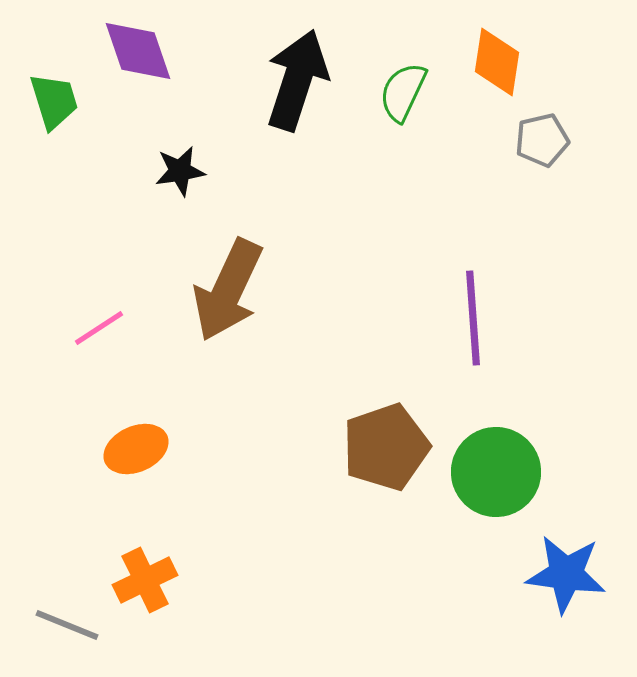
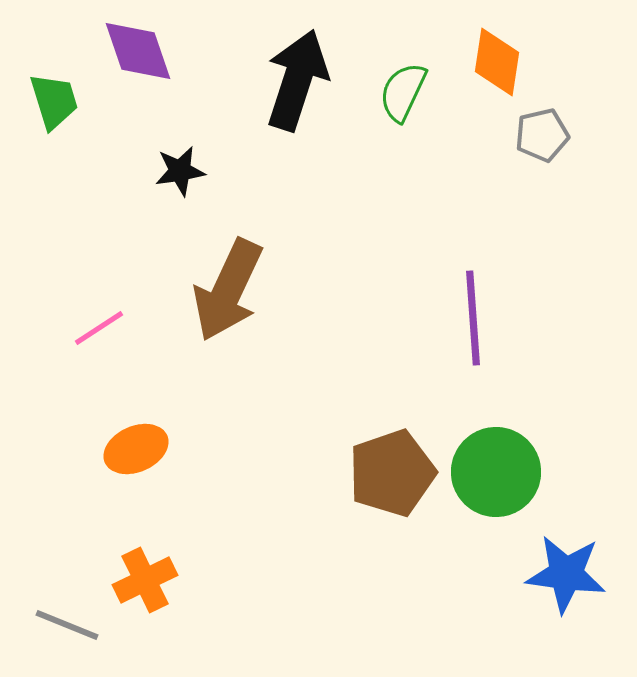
gray pentagon: moved 5 px up
brown pentagon: moved 6 px right, 26 px down
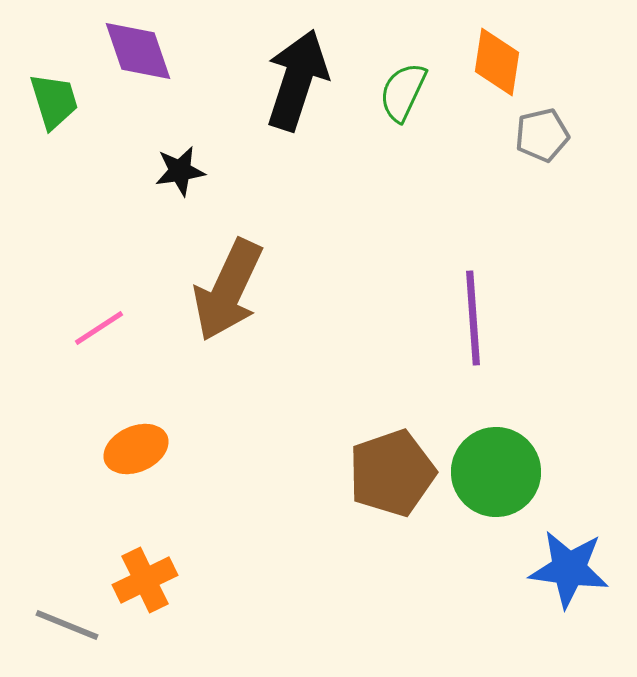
blue star: moved 3 px right, 5 px up
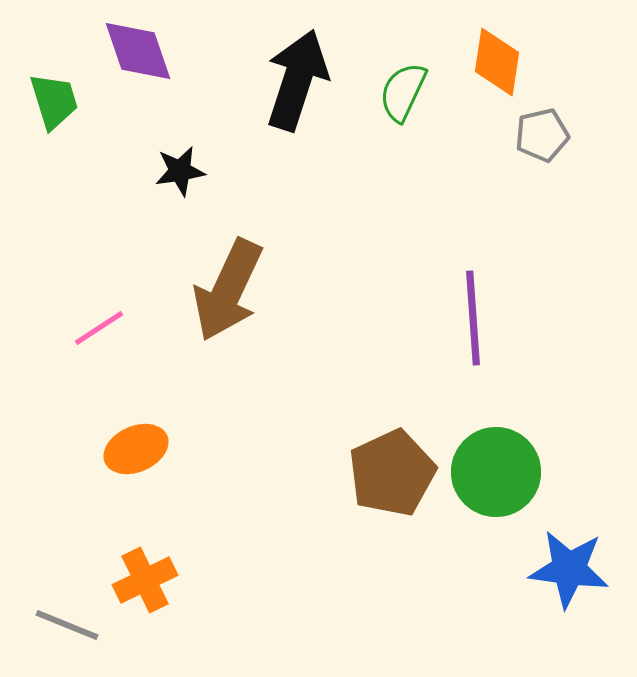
brown pentagon: rotated 6 degrees counterclockwise
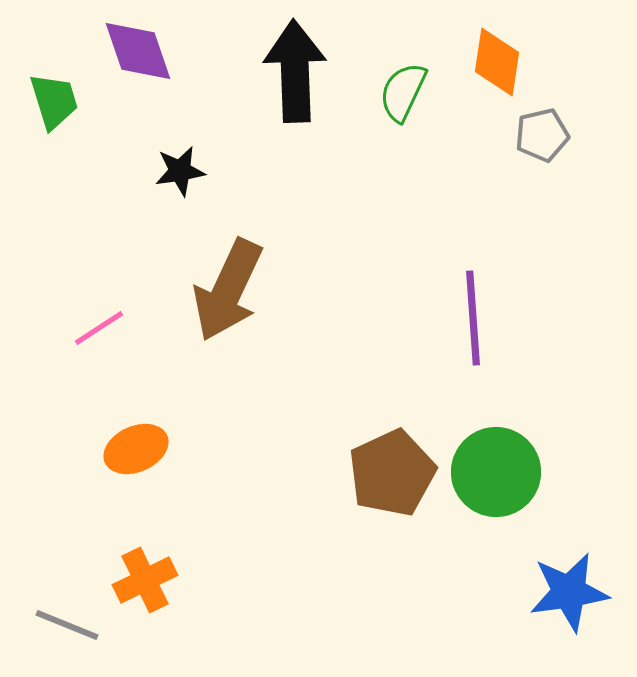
black arrow: moved 2 px left, 9 px up; rotated 20 degrees counterclockwise
blue star: moved 23 px down; rotated 16 degrees counterclockwise
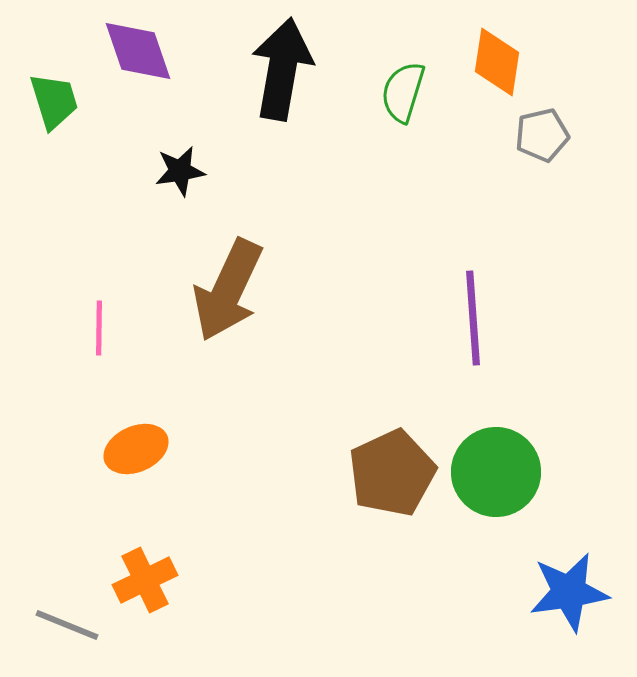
black arrow: moved 13 px left, 2 px up; rotated 12 degrees clockwise
green semicircle: rotated 8 degrees counterclockwise
pink line: rotated 56 degrees counterclockwise
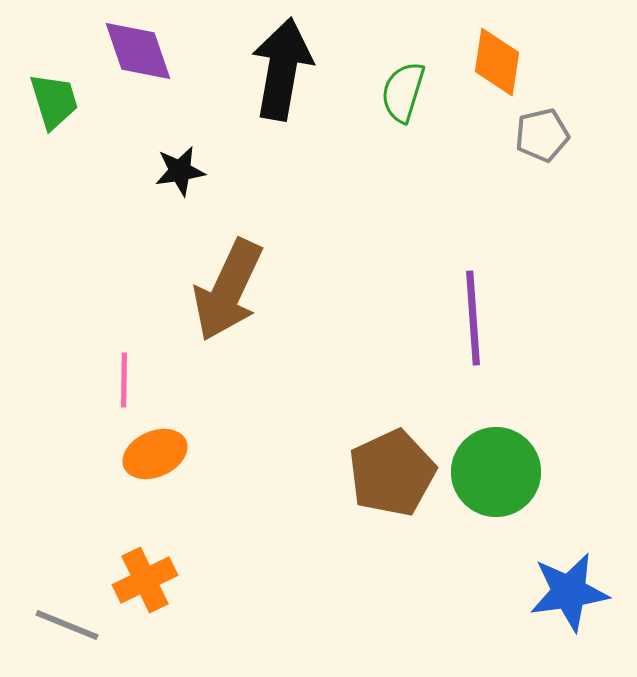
pink line: moved 25 px right, 52 px down
orange ellipse: moved 19 px right, 5 px down
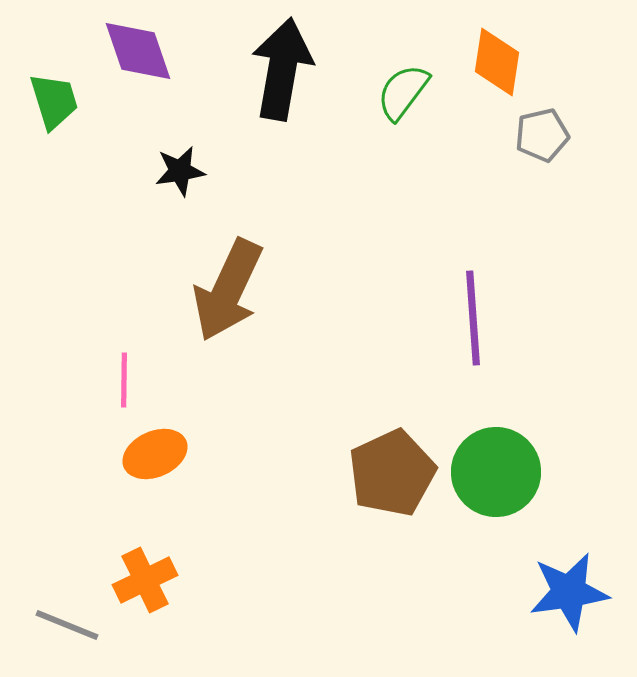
green semicircle: rotated 20 degrees clockwise
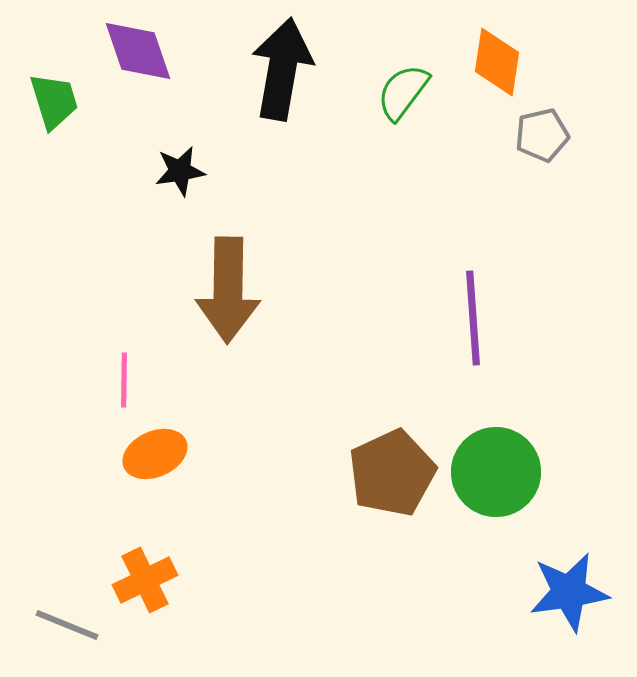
brown arrow: rotated 24 degrees counterclockwise
